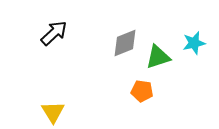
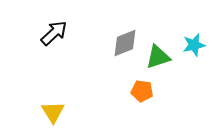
cyan star: moved 2 px down
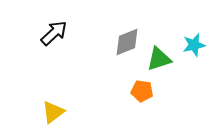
gray diamond: moved 2 px right, 1 px up
green triangle: moved 1 px right, 2 px down
yellow triangle: rotated 25 degrees clockwise
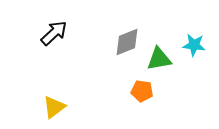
cyan star: rotated 20 degrees clockwise
green triangle: rotated 8 degrees clockwise
yellow triangle: moved 1 px right, 5 px up
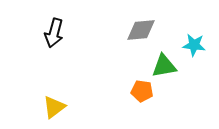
black arrow: rotated 148 degrees clockwise
gray diamond: moved 14 px right, 12 px up; rotated 16 degrees clockwise
green triangle: moved 5 px right, 7 px down
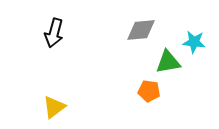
cyan star: moved 3 px up
green triangle: moved 4 px right, 4 px up
orange pentagon: moved 7 px right
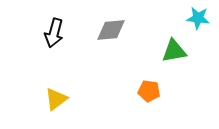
gray diamond: moved 30 px left
cyan star: moved 4 px right, 24 px up
green triangle: moved 6 px right, 11 px up
yellow triangle: moved 2 px right, 8 px up
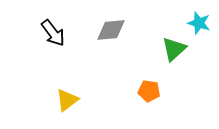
cyan star: moved 1 px right, 5 px down; rotated 10 degrees clockwise
black arrow: moved 1 px left; rotated 52 degrees counterclockwise
green triangle: moved 2 px up; rotated 32 degrees counterclockwise
yellow triangle: moved 11 px right, 1 px down
